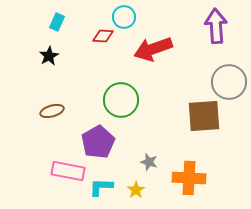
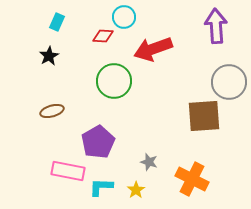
green circle: moved 7 px left, 19 px up
orange cross: moved 3 px right, 1 px down; rotated 24 degrees clockwise
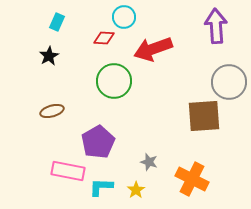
red diamond: moved 1 px right, 2 px down
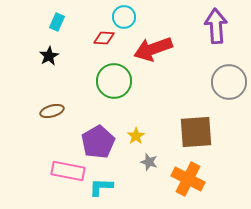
brown square: moved 8 px left, 16 px down
orange cross: moved 4 px left
yellow star: moved 54 px up
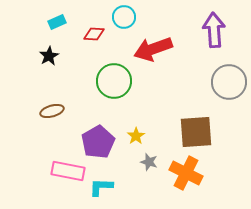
cyan rectangle: rotated 42 degrees clockwise
purple arrow: moved 2 px left, 4 px down
red diamond: moved 10 px left, 4 px up
orange cross: moved 2 px left, 6 px up
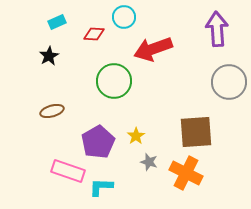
purple arrow: moved 3 px right, 1 px up
pink rectangle: rotated 8 degrees clockwise
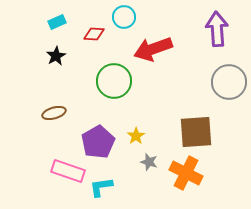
black star: moved 7 px right
brown ellipse: moved 2 px right, 2 px down
cyan L-shape: rotated 10 degrees counterclockwise
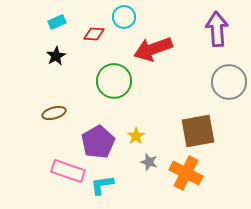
brown square: moved 2 px right, 1 px up; rotated 6 degrees counterclockwise
cyan L-shape: moved 1 px right, 2 px up
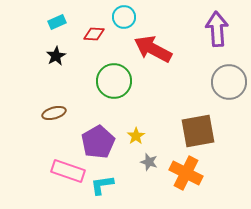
red arrow: rotated 48 degrees clockwise
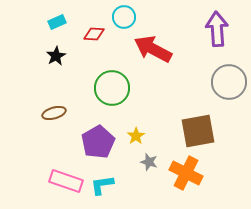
green circle: moved 2 px left, 7 px down
pink rectangle: moved 2 px left, 10 px down
